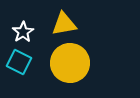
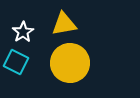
cyan square: moved 3 px left
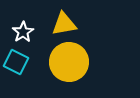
yellow circle: moved 1 px left, 1 px up
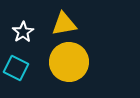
cyan square: moved 6 px down
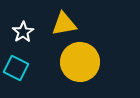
yellow circle: moved 11 px right
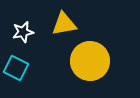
white star: rotated 20 degrees clockwise
yellow circle: moved 10 px right, 1 px up
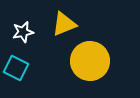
yellow triangle: rotated 12 degrees counterclockwise
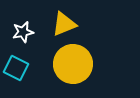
yellow circle: moved 17 px left, 3 px down
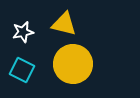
yellow triangle: rotated 36 degrees clockwise
cyan square: moved 6 px right, 2 px down
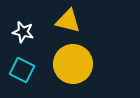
yellow triangle: moved 4 px right, 3 px up
white star: rotated 25 degrees clockwise
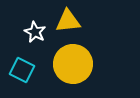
yellow triangle: rotated 20 degrees counterclockwise
white star: moved 12 px right; rotated 15 degrees clockwise
